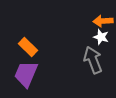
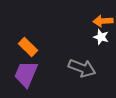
gray arrow: moved 11 px left, 8 px down; rotated 132 degrees clockwise
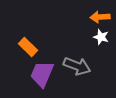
orange arrow: moved 3 px left, 4 px up
gray arrow: moved 5 px left, 2 px up
purple trapezoid: moved 16 px right
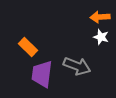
purple trapezoid: rotated 16 degrees counterclockwise
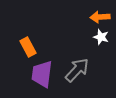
orange rectangle: rotated 18 degrees clockwise
gray arrow: moved 4 px down; rotated 68 degrees counterclockwise
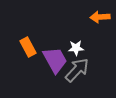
white star: moved 25 px left, 11 px down; rotated 21 degrees counterclockwise
purple trapezoid: moved 13 px right, 14 px up; rotated 144 degrees clockwise
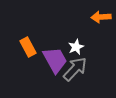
orange arrow: moved 1 px right
white star: moved 1 px up; rotated 21 degrees counterclockwise
gray arrow: moved 2 px left, 1 px up
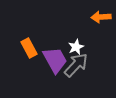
orange rectangle: moved 1 px right, 1 px down
gray arrow: moved 1 px right, 4 px up
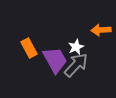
orange arrow: moved 13 px down
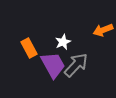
orange arrow: moved 2 px right; rotated 18 degrees counterclockwise
white star: moved 13 px left, 5 px up
purple trapezoid: moved 2 px left, 5 px down
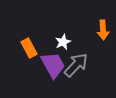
orange arrow: rotated 72 degrees counterclockwise
